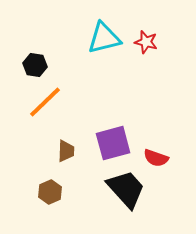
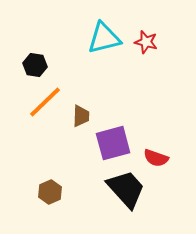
brown trapezoid: moved 15 px right, 35 px up
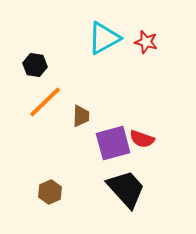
cyan triangle: rotated 15 degrees counterclockwise
red semicircle: moved 14 px left, 19 px up
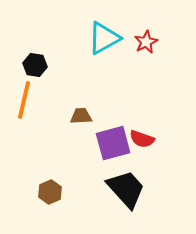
red star: rotated 30 degrees clockwise
orange line: moved 21 px left, 2 px up; rotated 33 degrees counterclockwise
brown trapezoid: rotated 95 degrees counterclockwise
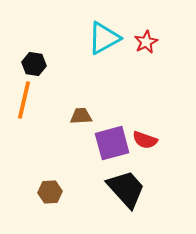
black hexagon: moved 1 px left, 1 px up
red semicircle: moved 3 px right, 1 px down
purple square: moved 1 px left
brown hexagon: rotated 20 degrees clockwise
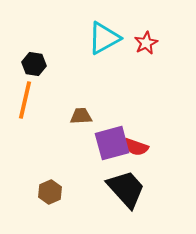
red star: moved 1 px down
orange line: moved 1 px right
red semicircle: moved 9 px left, 7 px down
brown hexagon: rotated 20 degrees counterclockwise
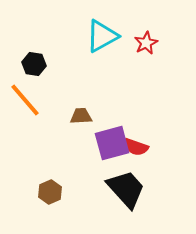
cyan triangle: moved 2 px left, 2 px up
orange line: rotated 54 degrees counterclockwise
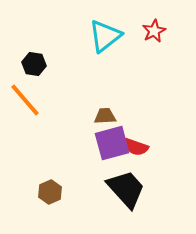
cyan triangle: moved 3 px right; rotated 9 degrees counterclockwise
red star: moved 8 px right, 12 px up
brown trapezoid: moved 24 px right
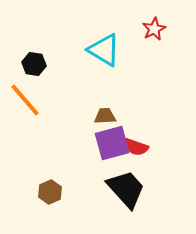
red star: moved 2 px up
cyan triangle: moved 1 px left, 14 px down; rotated 51 degrees counterclockwise
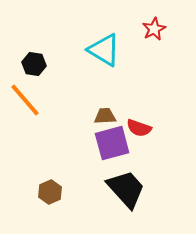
red semicircle: moved 3 px right, 19 px up
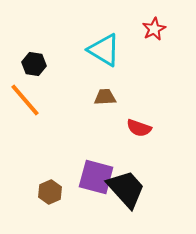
brown trapezoid: moved 19 px up
purple square: moved 16 px left, 34 px down; rotated 30 degrees clockwise
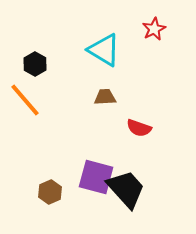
black hexagon: moved 1 px right; rotated 20 degrees clockwise
